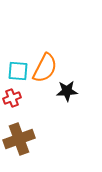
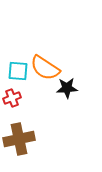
orange semicircle: rotated 96 degrees clockwise
black star: moved 3 px up
brown cross: rotated 8 degrees clockwise
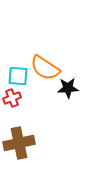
cyan square: moved 5 px down
black star: moved 1 px right
brown cross: moved 4 px down
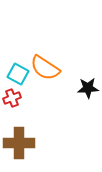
cyan square: moved 2 px up; rotated 25 degrees clockwise
black star: moved 20 px right
brown cross: rotated 12 degrees clockwise
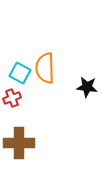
orange semicircle: rotated 56 degrees clockwise
cyan square: moved 2 px right, 1 px up
black star: moved 1 px left, 1 px up; rotated 10 degrees clockwise
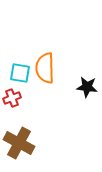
cyan square: rotated 20 degrees counterclockwise
brown cross: rotated 28 degrees clockwise
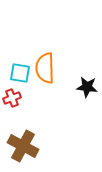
brown cross: moved 4 px right, 3 px down
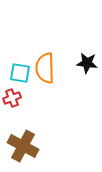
black star: moved 24 px up
